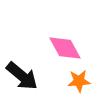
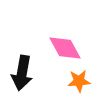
black arrow: moved 3 px up; rotated 60 degrees clockwise
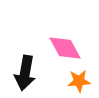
black arrow: moved 3 px right
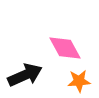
black arrow: moved 2 px down; rotated 124 degrees counterclockwise
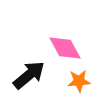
black arrow: moved 4 px right; rotated 16 degrees counterclockwise
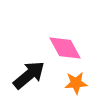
orange star: moved 3 px left, 2 px down
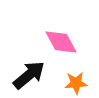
pink diamond: moved 4 px left, 6 px up
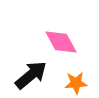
black arrow: moved 2 px right
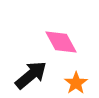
orange star: rotated 30 degrees counterclockwise
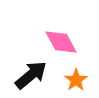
orange star: moved 3 px up
